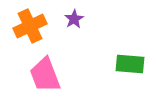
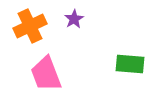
pink trapezoid: moved 1 px right, 1 px up
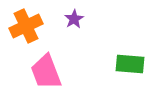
orange cross: moved 4 px left
pink trapezoid: moved 2 px up
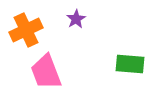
purple star: moved 2 px right
orange cross: moved 4 px down
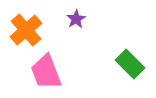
orange cross: rotated 16 degrees counterclockwise
green rectangle: rotated 40 degrees clockwise
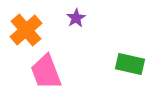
purple star: moved 1 px up
green rectangle: rotated 32 degrees counterclockwise
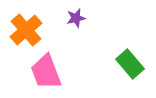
purple star: rotated 18 degrees clockwise
green rectangle: rotated 36 degrees clockwise
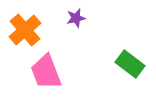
orange cross: moved 1 px left
green rectangle: rotated 12 degrees counterclockwise
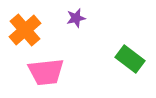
green rectangle: moved 5 px up
pink trapezoid: rotated 75 degrees counterclockwise
